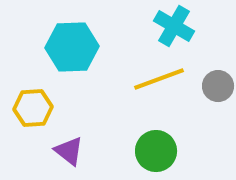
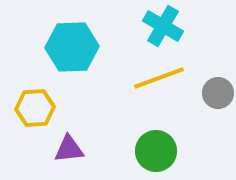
cyan cross: moved 11 px left
yellow line: moved 1 px up
gray circle: moved 7 px down
yellow hexagon: moved 2 px right
purple triangle: moved 2 px up; rotated 44 degrees counterclockwise
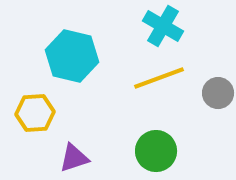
cyan hexagon: moved 9 px down; rotated 15 degrees clockwise
yellow hexagon: moved 5 px down
purple triangle: moved 5 px right, 9 px down; rotated 12 degrees counterclockwise
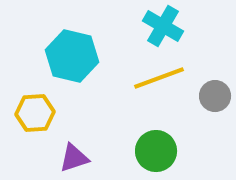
gray circle: moved 3 px left, 3 px down
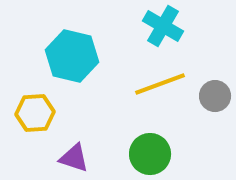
yellow line: moved 1 px right, 6 px down
green circle: moved 6 px left, 3 px down
purple triangle: rotated 36 degrees clockwise
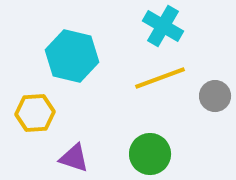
yellow line: moved 6 px up
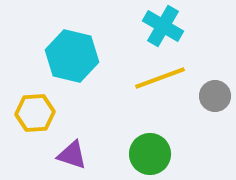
purple triangle: moved 2 px left, 3 px up
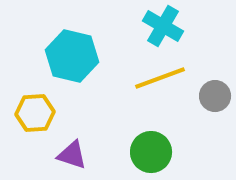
green circle: moved 1 px right, 2 px up
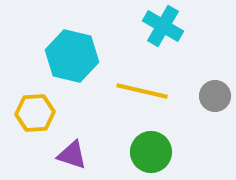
yellow line: moved 18 px left, 13 px down; rotated 33 degrees clockwise
